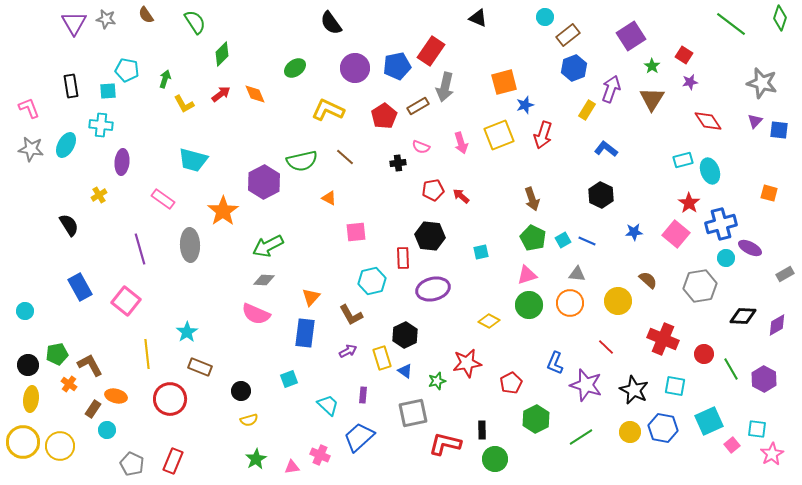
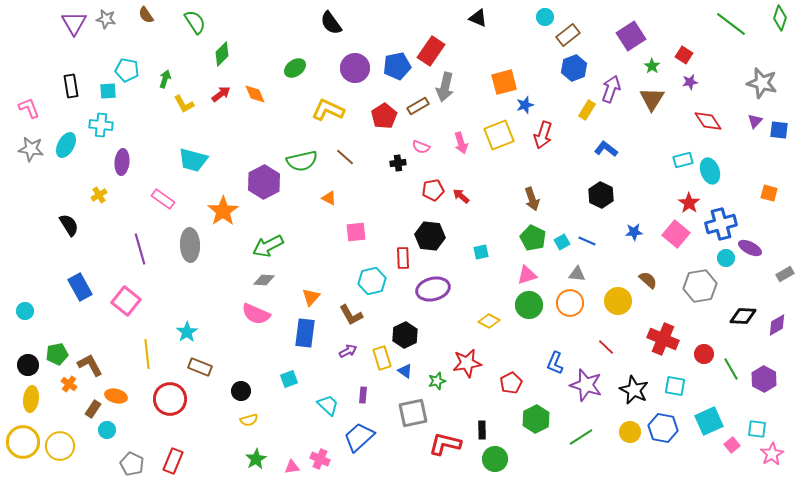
cyan square at (563, 240): moved 1 px left, 2 px down
pink cross at (320, 455): moved 4 px down
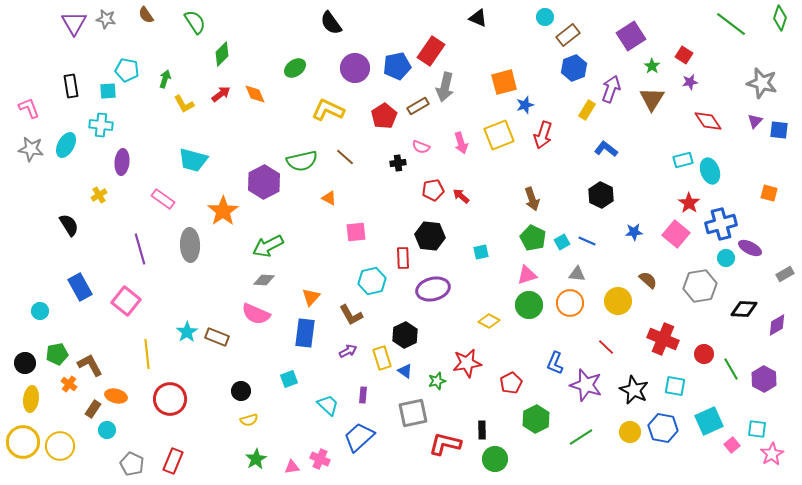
cyan circle at (25, 311): moved 15 px right
black diamond at (743, 316): moved 1 px right, 7 px up
black circle at (28, 365): moved 3 px left, 2 px up
brown rectangle at (200, 367): moved 17 px right, 30 px up
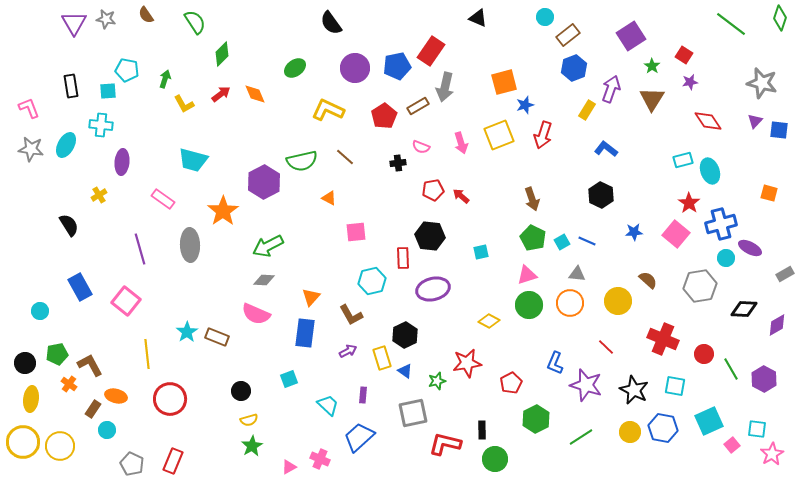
green star at (256, 459): moved 4 px left, 13 px up
pink triangle at (292, 467): moved 3 px left; rotated 21 degrees counterclockwise
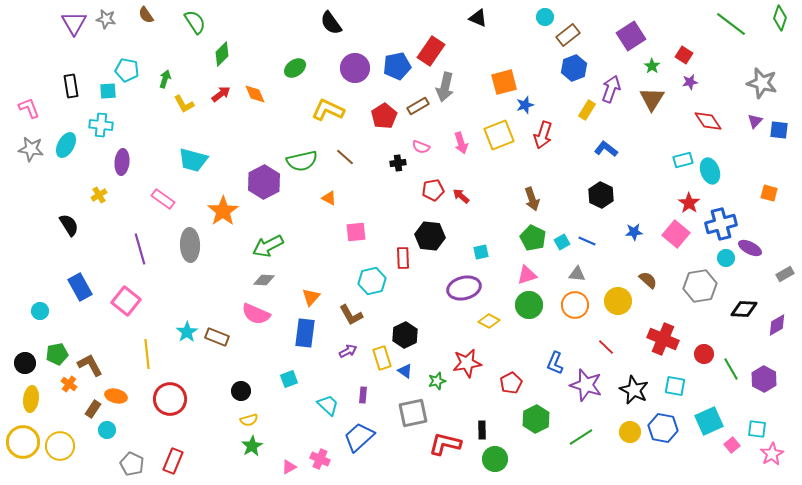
purple ellipse at (433, 289): moved 31 px right, 1 px up
orange circle at (570, 303): moved 5 px right, 2 px down
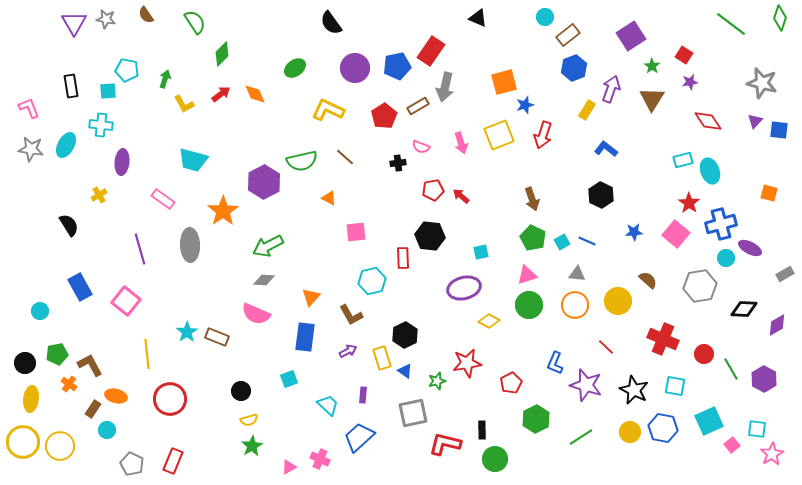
blue rectangle at (305, 333): moved 4 px down
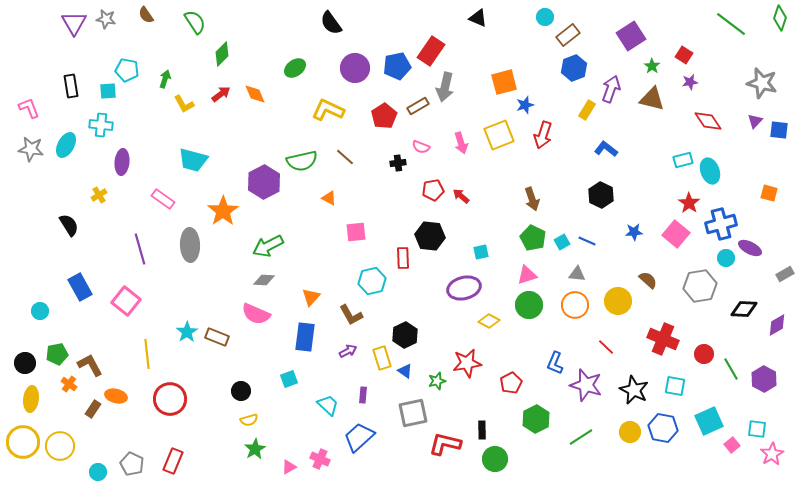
brown triangle at (652, 99): rotated 48 degrees counterclockwise
cyan circle at (107, 430): moved 9 px left, 42 px down
green star at (252, 446): moved 3 px right, 3 px down
